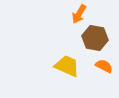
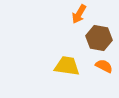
brown hexagon: moved 4 px right
yellow trapezoid: rotated 16 degrees counterclockwise
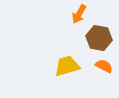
yellow trapezoid: rotated 24 degrees counterclockwise
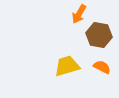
brown hexagon: moved 3 px up
orange semicircle: moved 2 px left, 1 px down
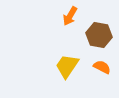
orange arrow: moved 9 px left, 2 px down
yellow trapezoid: rotated 40 degrees counterclockwise
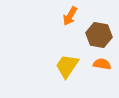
orange semicircle: moved 3 px up; rotated 18 degrees counterclockwise
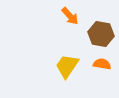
orange arrow: rotated 72 degrees counterclockwise
brown hexagon: moved 2 px right, 1 px up
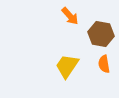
orange semicircle: moved 2 px right; rotated 108 degrees counterclockwise
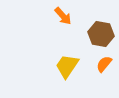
orange arrow: moved 7 px left
orange semicircle: rotated 48 degrees clockwise
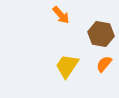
orange arrow: moved 2 px left, 1 px up
